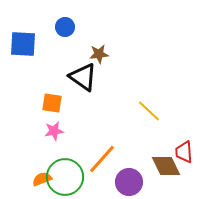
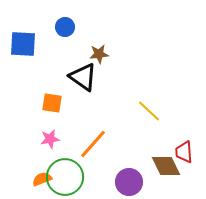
pink star: moved 4 px left, 8 px down
orange line: moved 9 px left, 15 px up
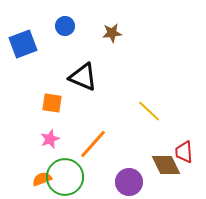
blue circle: moved 1 px up
blue square: rotated 24 degrees counterclockwise
brown star: moved 13 px right, 21 px up
black triangle: rotated 12 degrees counterclockwise
pink star: rotated 12 degrees counterclockwise
brown diamond: moved 1 px up
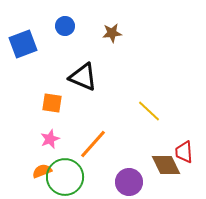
orange semicircle: moved 8 px up
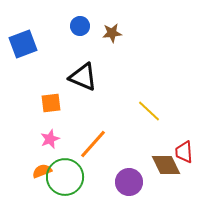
blue circle: moved 15 px right
orange square: moved 1 px left; rotated 15 degrees counterclockwise
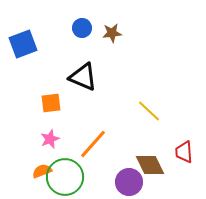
blue circle: moved 2 px right, 2 px down
brown diamond: moved 16 px left
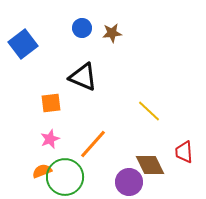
blue square: rotated 16 degrees counterclockwise
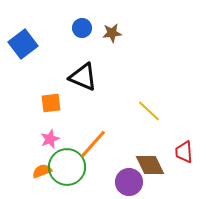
green circle: moved 2 px right, 10 px up
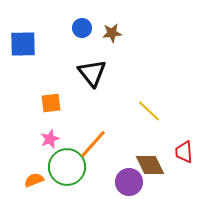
blue square: rotated 36 degrees clockwise
black triangle: moved 9 px right, 4 px up; rotated 28 degrees clockwise
orange semicircle: moved 8 px left, 9 px down
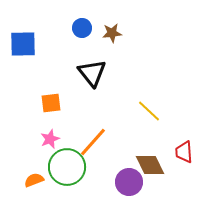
orange line: moved 2 px up
